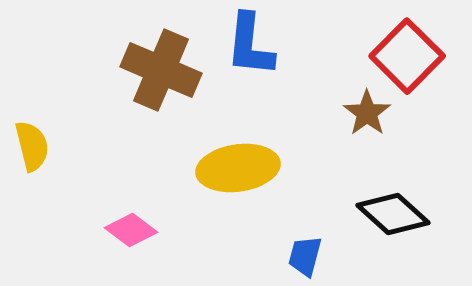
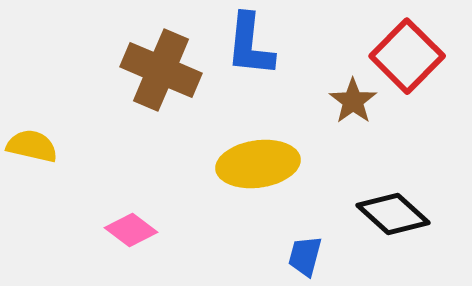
brown star: moved 14 px left, 12 px up
yellow semicircle: rotated 63 degrees counterclockwise
yellow ellipse: moved 20 px right, 4 px up
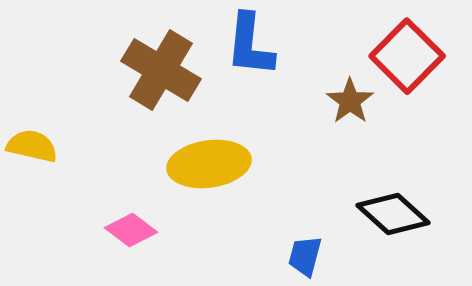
brown cross: rotated 8 degrees clockwise
brown star: moved 3 px left
yellow ellipse: moved 49 px left
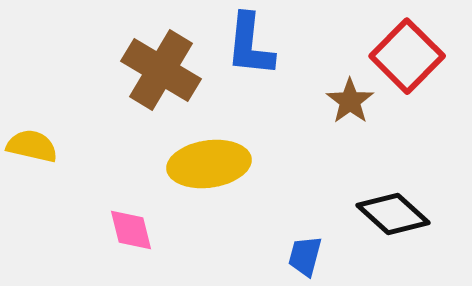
pink diamond: rotated 39 degrees clockwise
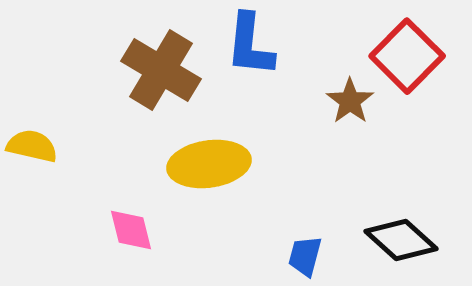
black diamond: moved 8 px right, 26 px down
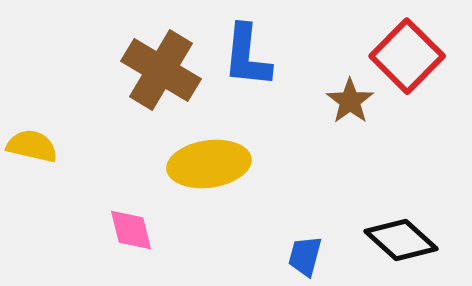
blue L-shape: moved 3 px left, 11 px down
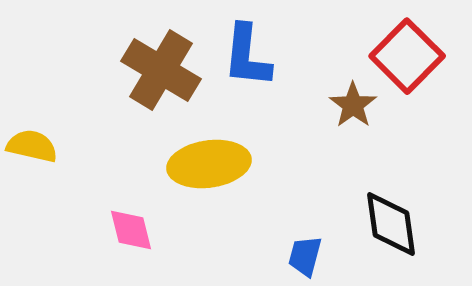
brown star: moved 3 px right, 4 px down
black diamond: moved 10 px left, 16 px up; rotated 40 degrees clockwise
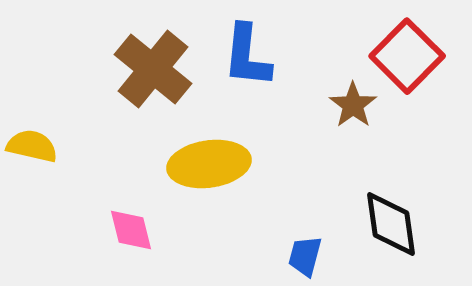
brown cross: moved 8 px left, 1 px up; rotated 8 degrees clockwise
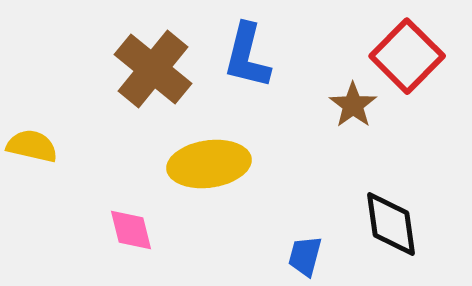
blue L-shape: rotated 8 degrees clockwise
